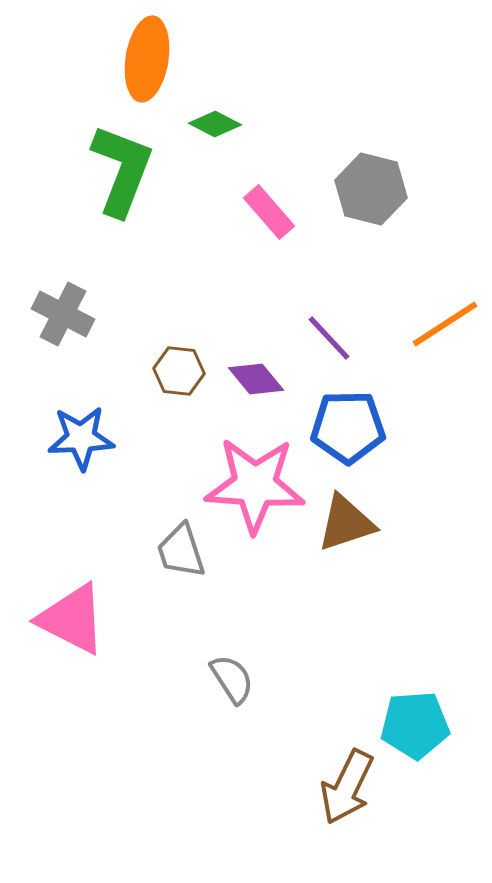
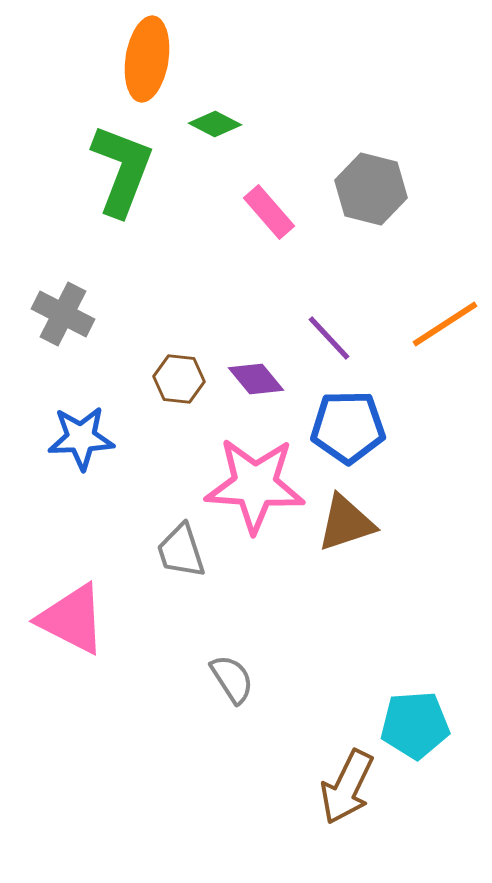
brown hexagon: moved 8 px down
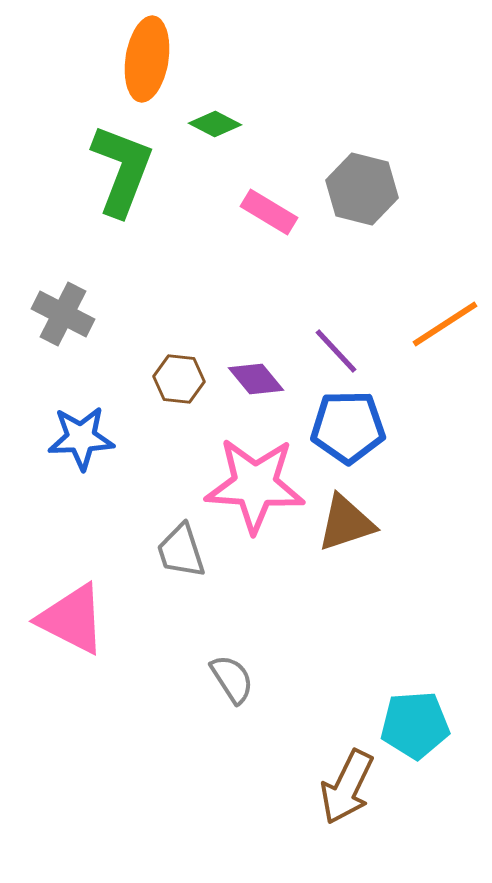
gray hexagon: moved 9 px left
pink rectangle: rotated 18 degrees counterclockwise
purple line: moved 7 px right, 13 px down
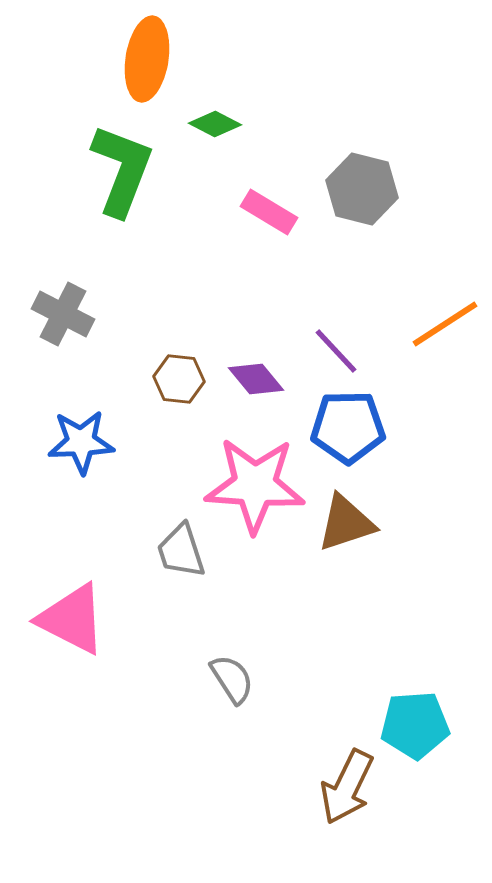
blue star: moved 4 px down
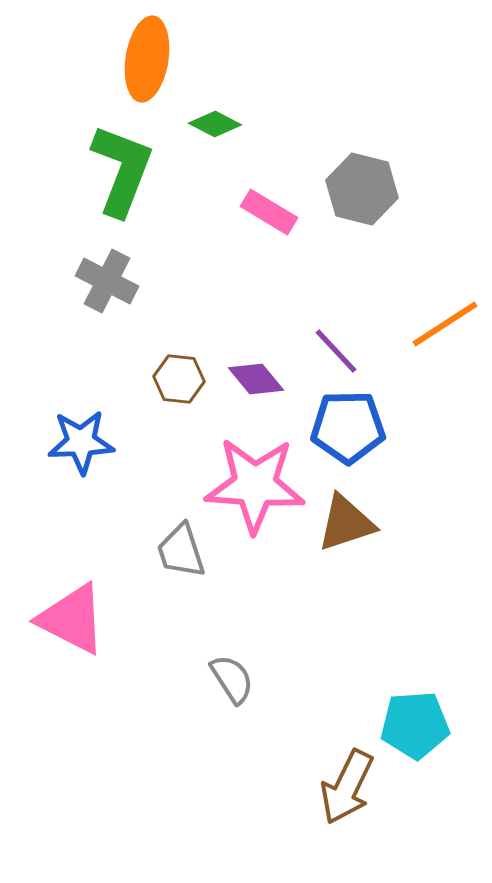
gray cross: moved 44 px right, 33 px up
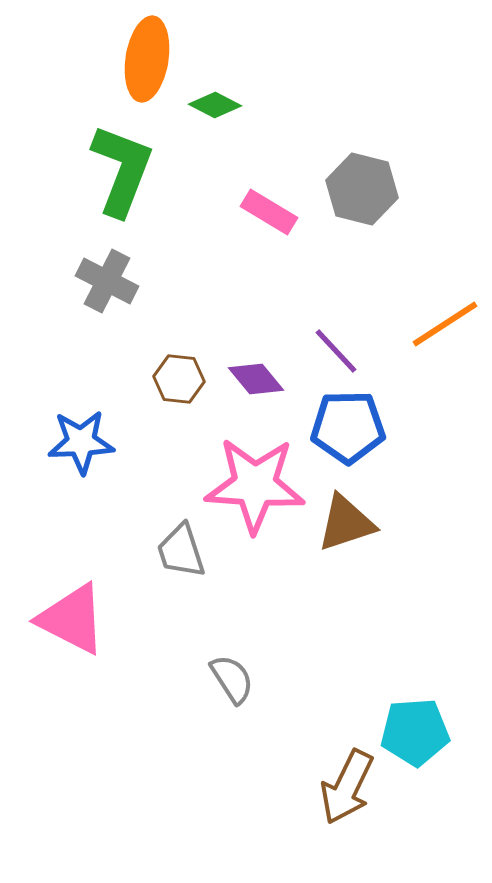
green diamond: moved 19 px up
cyan pentagon: moved 7 px down
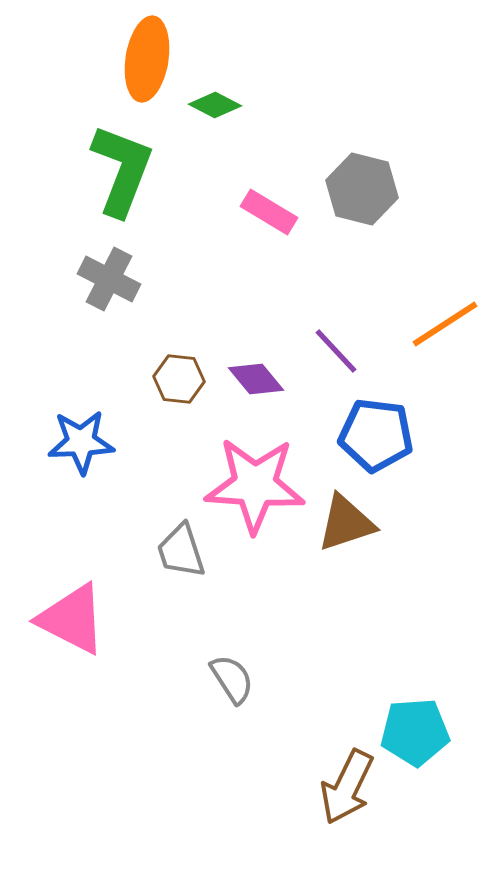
gray cross: moved 2 px right, 2 px up
blue pentagon: moved 28 px right, 8 px down; rotated 8 degrees clockwise
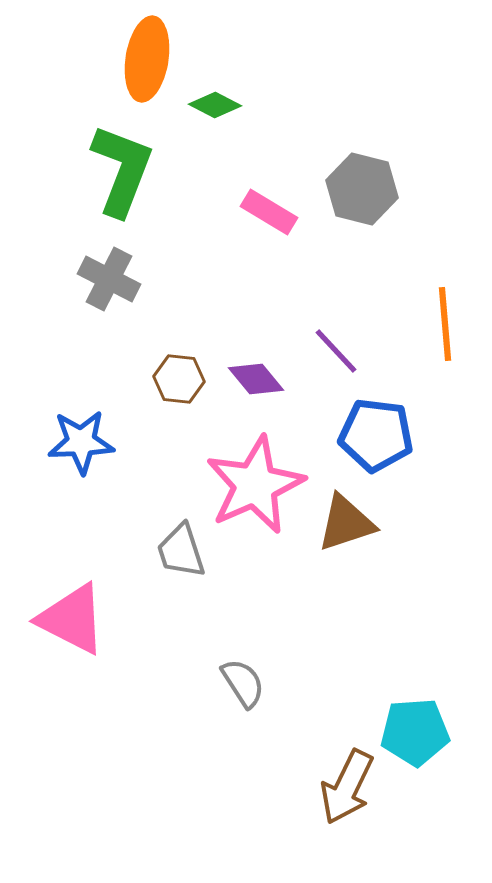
orange line: rotated 62 degrees counterclockwise
pink star: rotated 28 degrees counterclockwise
gray semicircle: moved 11 px right, 4 px down
